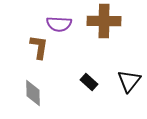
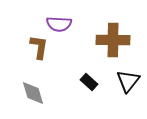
brown cross: moved 9 px right, 19 px down
black triangle: moved 1 px left
gray diamond: rotated 16 degrees counterclockwise
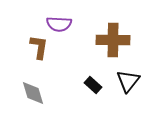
black rectangle: moved 4 px right, 3 px down
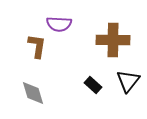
brown L-shape: moved 2 px left, 1 px up
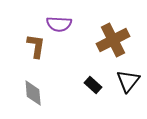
brown cross: rotated 28 degrees counterclockwise
brown L-shape: moved 1 px left
gray diamond: rotated 12 degrees clockwise
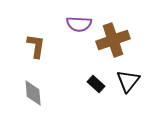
purple semicircle: moved 20 px right
brown cross: rotated 8 degrees clockwise
black rectangle: moved 3 px right, 1 px up
